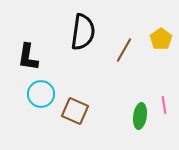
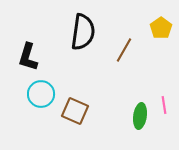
yellow pentagon: moved 11 px up
black L-shape: rotated 8 degrees clockwise
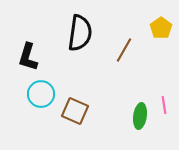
black semicircle: moved 3 px left, 1 px down
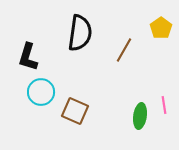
cyan circle: moved 2 px up
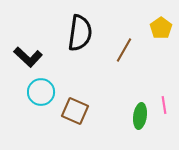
black L-shape: rotated 64 degrees counterclockwise
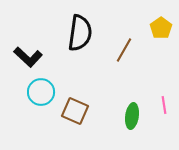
green ellipse: moved 8 px left
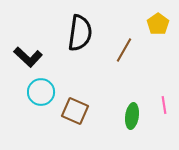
yellow pentagon: moved 3 px left, 4 px up
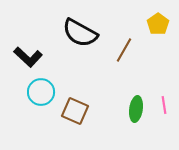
black semicircle: rotated 111 degrees clockwise
green ellipse: moved 4 px right, 7 px up
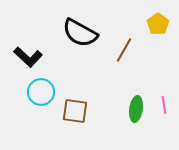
brown square: rotated 16 degrees counterclockwise
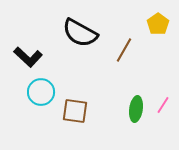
pink line: moved 1 px left; rotated 42 degrees clockwise
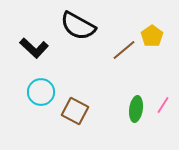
yellow pentagon: moved 6 px left, 12 px down
black semicircle: moved 2 px left, 7 px up
brown line: rotated 20 degrees clockwise
black L-shape: moved 6 px right, 9 px up
brown square: rotated 20 degrees clockwise
